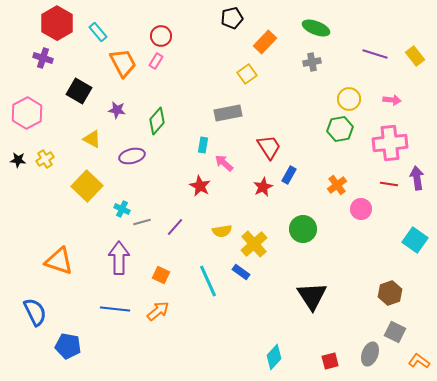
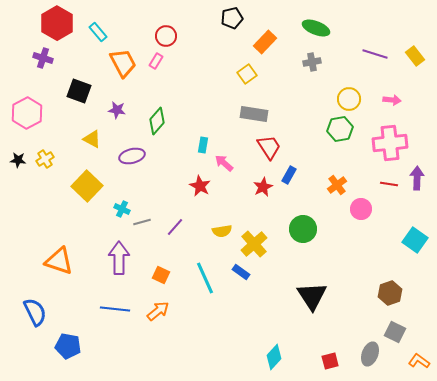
red circle at (161, 36): moved 5 px right
black square at (79, 91): rotated 10 degrees counterclockwise
gray rectangle at (228, 113): moved 26 px right, 1 px down; rotated 20 degrees clockwise
purple arrow at (417, 178): rotated 10 degrees clockwise
cyan line at (208, 281): moved 3 px left, 3 px up
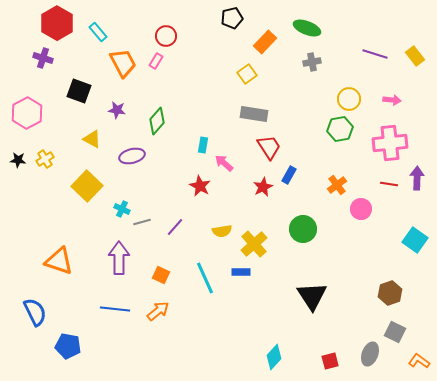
green ellipse at (316, 28): moved 9 px left
blue rectangle at (241, 272): rotated 36 degrees counterclockwise
